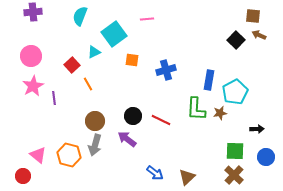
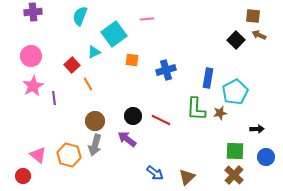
blue rectangle: moved 1 px left, 2 px up
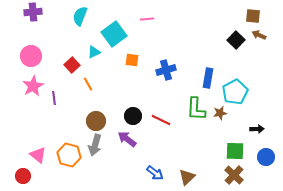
brown circle: moved 1 px right
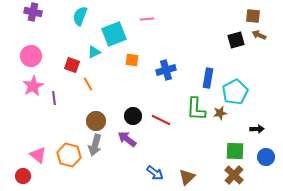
purple cross: rotated 18 degrees clockwise
cyan square: rotated 15 degrees clockwise
black square: rotated 30 degrees clockwise
red square: rotated 28 degrees counterclockwise
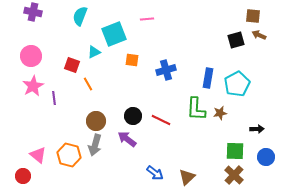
cyan pentagon: moved 2 px right, 8 px up
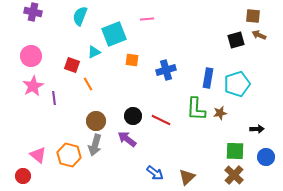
cyan pentagon: rotated 10 degrees clockwise
